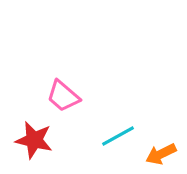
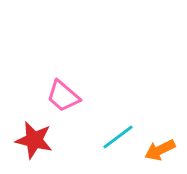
cyan line: moved 1 px down; rotated 8 degrees counterclockwise
orange arrow: moved 1 px left, 4 px up
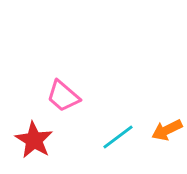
red star: rotated 18 degrees clockwise
orange arrow: moved 7 px right, 20 px up
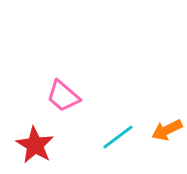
red star: moved 1 px right, 5 px down
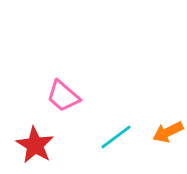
orange arrow: moved 1 px right, 2 px down
cyan line: moved 2 px left
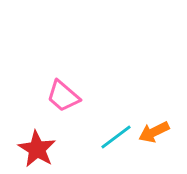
orange arrow: moved 14 px left
red star: moved 2 px right, 4 px down
